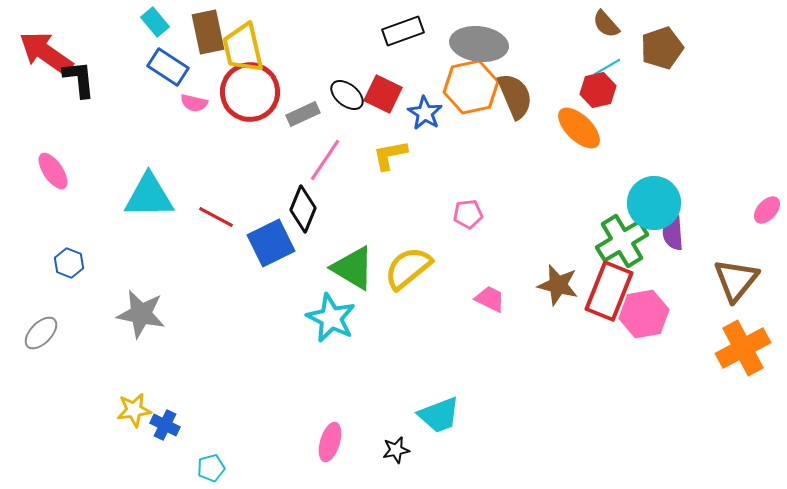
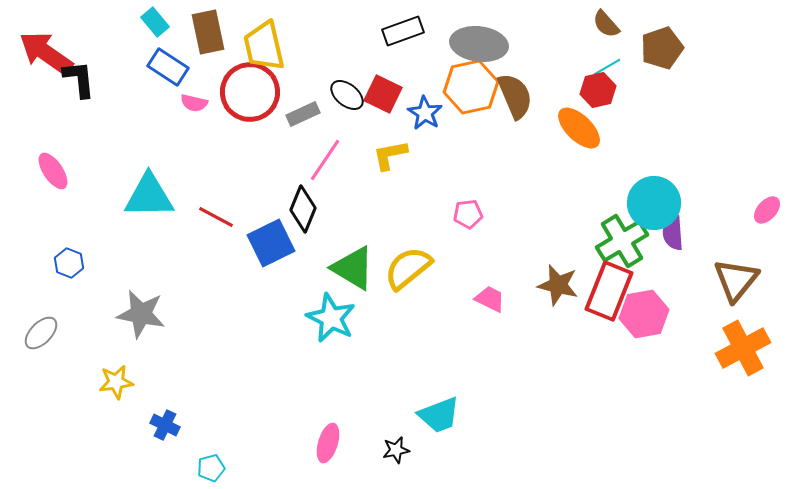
yellow trapezoid at (243, 48): moved 21 px right, 2 px up
yellow star at (134, 410): moved 18 px left, 28 px up
pink ellipse at (330, 442): moved 2 px left, 1 px down
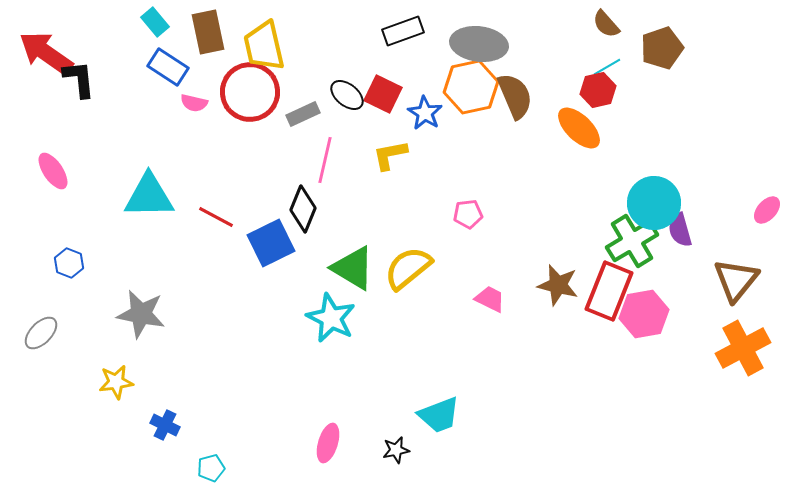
pink line at (325, 160): rotated 21 degrees counterclockwise
purple semicircle at (673, 233): moved 7 px right, 3 px up; rotated 12 degrees counterclockwise
green cross at (622, 241): moved 10 px right
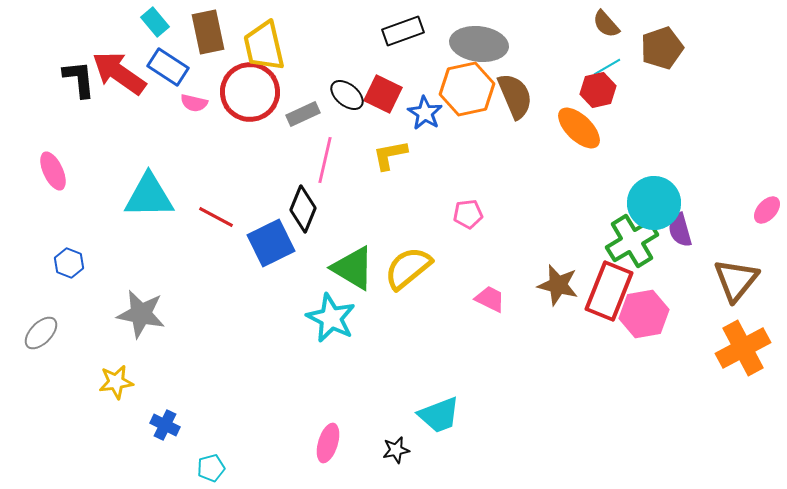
red arrow at (46, 53): moved 73 px right, 20 px down
orange hexagon at (471, 87): moved 4 px left, 2 px down
pink ellipse at (53, 171): rotated 9 degrees clockwise
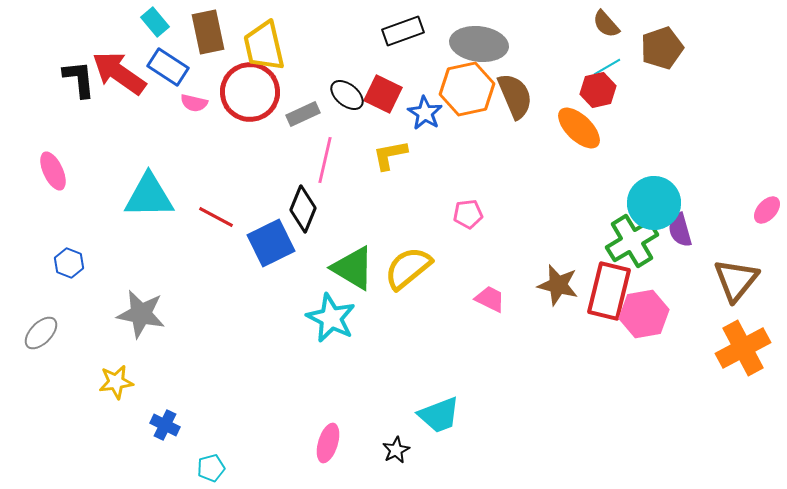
red rectangle at (609, 291): rotated 8 degrees counterclockwise
black star at (396, 450): rotated 16 degrees counterclockwise
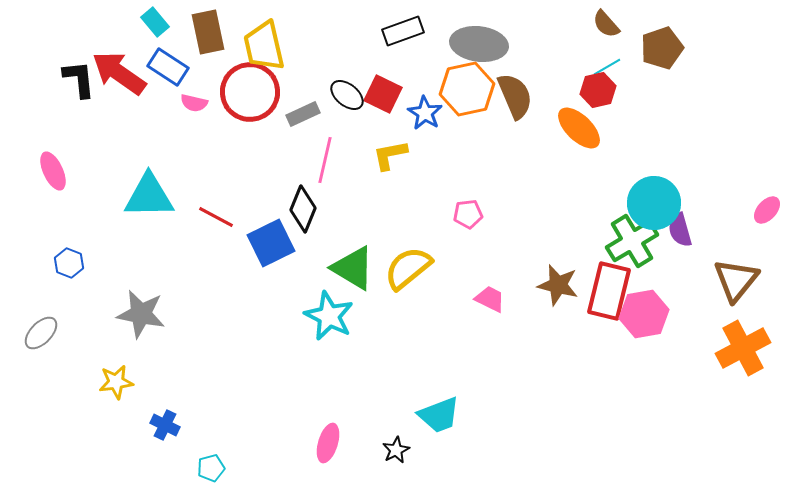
cyan star at (331, 318): moved 2 px left, 2 px up
